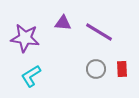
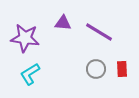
cyan L-shape: moved 1 px left, 2 px up
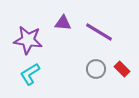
purple star: moved 3 px right, 2 px down
red rectangle: rotated 42 degrees counterclockwise
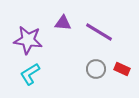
red rectangle: rotated 21 degrees counterclockwise
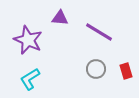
purple triangle: moved 3 px left, 5 px up
purple star: rotated 16 degrees clockwise
red rectangle: moved 4 px right, 2 px down; rotated 49 degrees clockwise
cyan L-shape: moved 5 px down
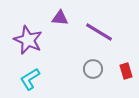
gray circle: moved 3 px left
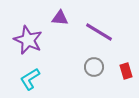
gray circle: moved 1 px right, 2 px up
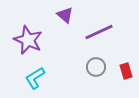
purple triangle: moved 5 px right, 3 px up; rotated 36 degrees clockwise
purple line: rotated 56 degrees counterclockwise
gray circle: moved 2 px right
cyan L-shape: moved 5 px right, 1 px up
